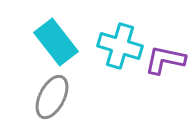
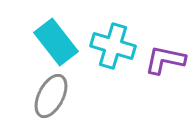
cyan cross: moved 7 px left
gray ellipse: moved 1 px left, 1 px up
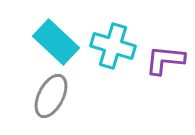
cyan rectangle: rotated 9 degrees counterclockwise
purple L-shape: rotated 6 degrees counterclockwise
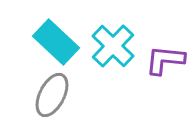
cyan cross: rotated 27 degrees clockwise
gray ellipse: moved 1 px right, 1 px up
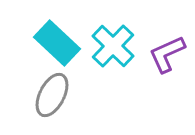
cyan rectangle: moved 1 px right, 1 px down
purple L-shape: moved 2 px right, 6 px up; rotated 30 degrees counterclockwise
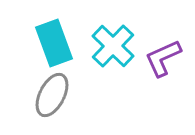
cyan rectangle: moved 3 px left; rotated 27 degrees clockwise
purple L-shape: moved 4 px left, 4 px down
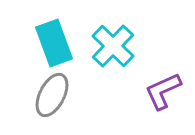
purple L-shape: moved 33 px down
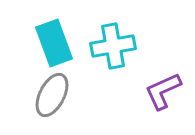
cyan cross: rotated 36 degrees clockwise
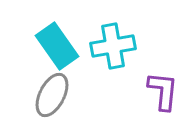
cyan rectangle: moved 3 px right, 3 px down; rotated 15 degrees counterclockwise
purple L-shape: rotated 120 degrees clockwise
